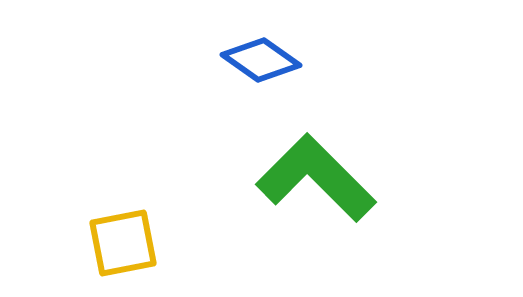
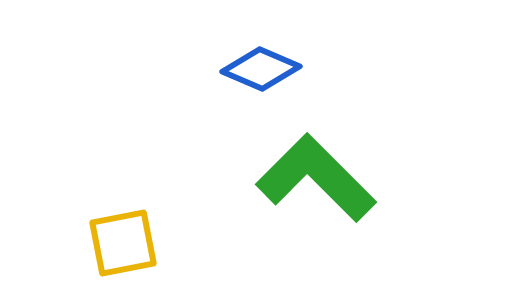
blue diamond: moved 9 px down; rotated 12 degrees counterclockwise
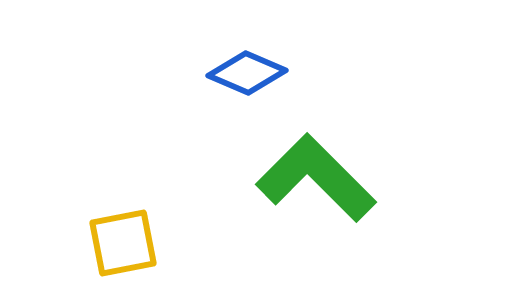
blue diamond: moved 14 px left, 4 px down
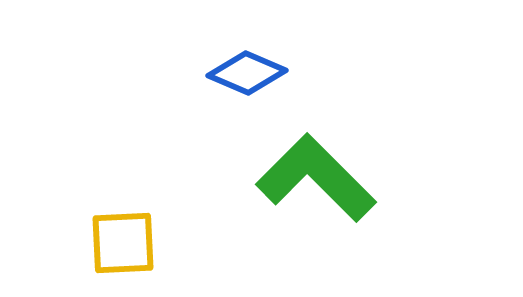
yellow square: rotated 8 degrees clockwise
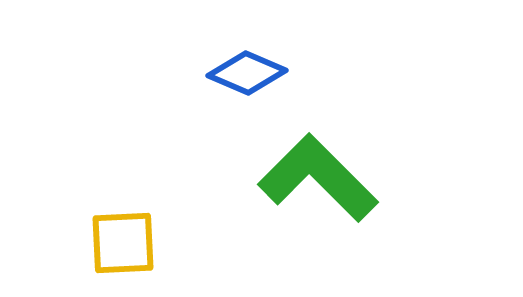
green L-shape: moved 2 px right
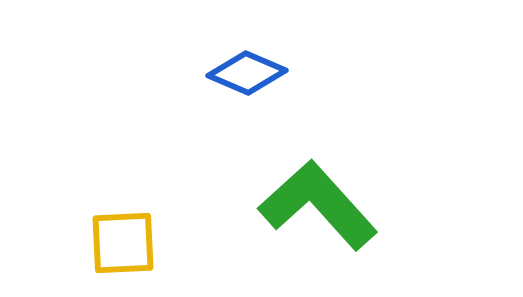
green L-shape: moved 27 px down; rotated 3 degrees clockwise
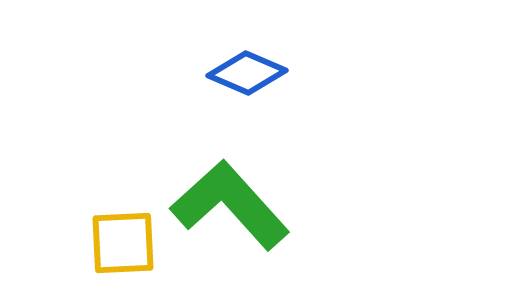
green L-shape: moved 88 px left
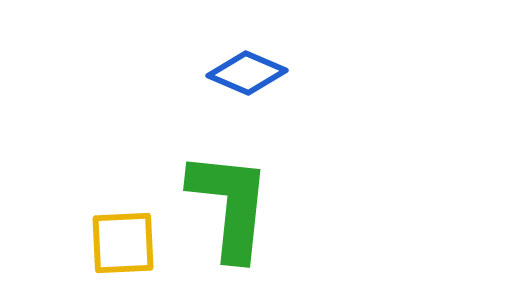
green L-shape: rotated 48 degrees clockwise
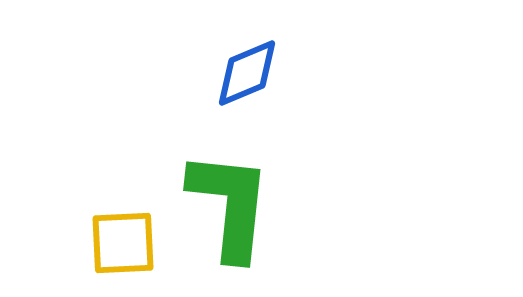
blue diamond: rotated 46 degrees counterclockwise
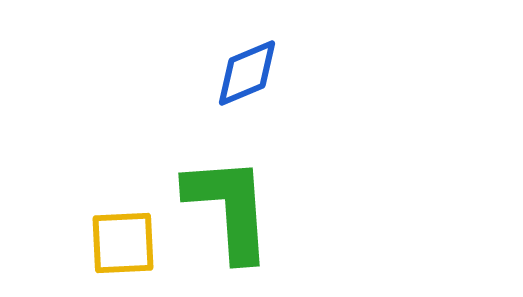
green L-shape: moved 1 px left, 3 px down; rotated 10 degrees counterclockwise
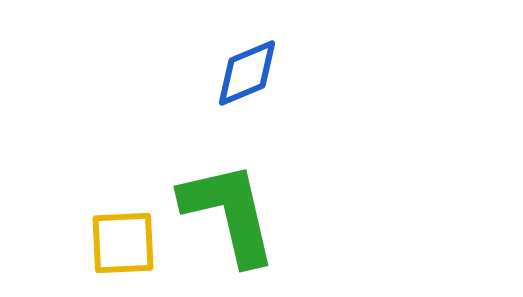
green L-shape: moved 5 px down; rotated 9 degrees counterclockwise
